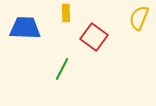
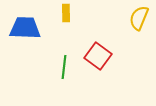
red square: moved 4 px right, 19 px down
green line: moved 2 px right, 2 px up; rotated 20 degrees counterclockwise
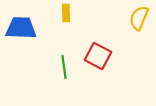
blue trapezoid: moved 4 px left
red square: rotated 8 degrees counterclockwise
green line: rotated 15 degrees counterclockwise
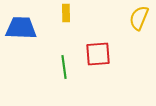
red square: moved 2 px up; rotated 32 degrees counterclockwise
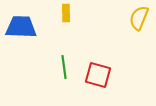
blue trapezoid: moved 1 px up
red square: moved 21 px down; rotated 20 degrees clockwise
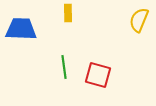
yellow rectangle: moved 2 px right
yellow semicircle: moved 2 px down
blue trapezoid: moved 2 px down
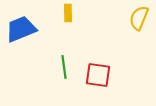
yellow semicircle: moved 2 px up
blue trapezoid: rotated 24 degrees counterclockwise
red square: rotated 8 degrees counterclockwise
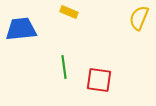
yellow rectangle: moved 1 px right, 1 px up; rotated 66 degrees counterclockwise
blue trapezoid: rotated 16 degrees clockwise
red square: moved 1 px right, 5 px down
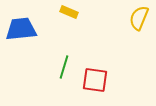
green line: rotated 25 degrees clockwise
red square: moved 4 px left
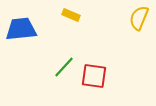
yellow rectangle: moved 2 px right, 3 px down
green line: rotated 25 degrees clockwise
red square: moved 1 px left, 4 px up
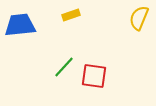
yellow rectangle: rotated 42 degrees counterclockwise
blue trapezoid: moved 1 px left, 4 px up
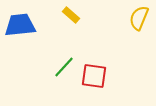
yellow rectangle: rotated 60 degrees clockwise
